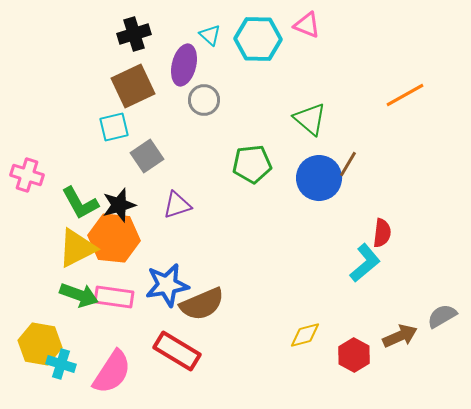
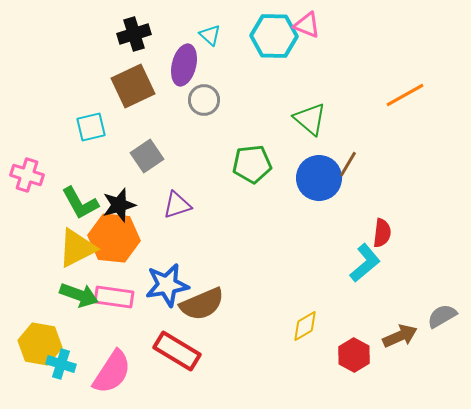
cyan hexagon: moved 16 px right, 3 px up
cyan square: moved 23 px left
yellow diamond: moved 9 px up; rotated 16 degrees counterclockwise
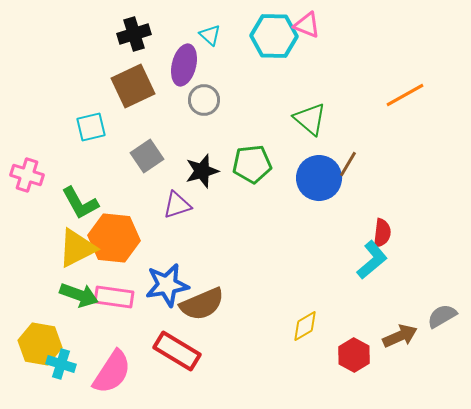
black star: moved 83 px right, 34 px up
cyan L-shape: moved 7 px right, 3 px up
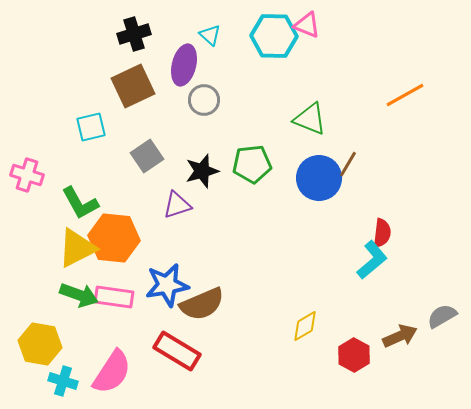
green triangle: rotated 18 degrees counterclockwise
cyan cross: moved 2 px right, 17 px down
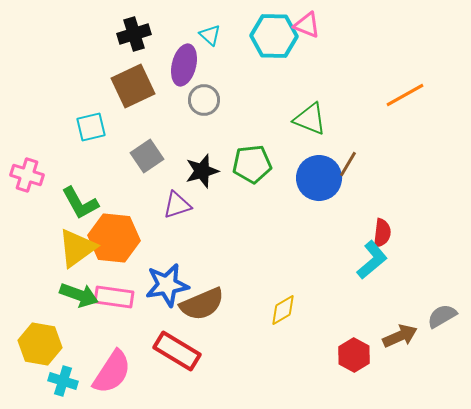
yellow triangle: rotated 9 degrees counterclockwise
yellow diamond: moved 22 px left, 16 px up
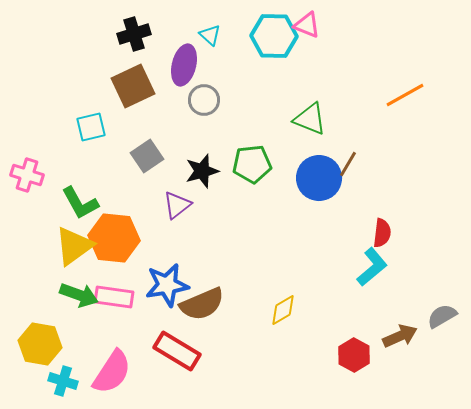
purple triangle: rotated 20 degrees counterclockwise
yellow triangle: moved 3 px left, 2 px up
cyan L-shape: moved 7 px down
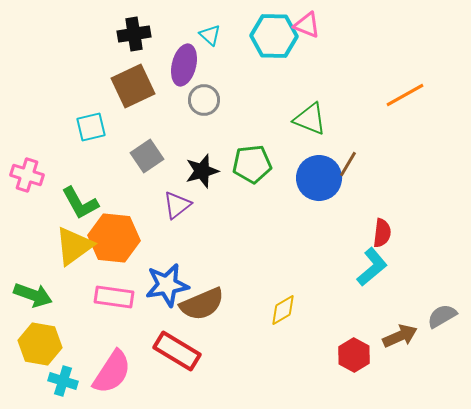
black cross: rotated 8 degrees clockwise
green arrow: moved 46 px left
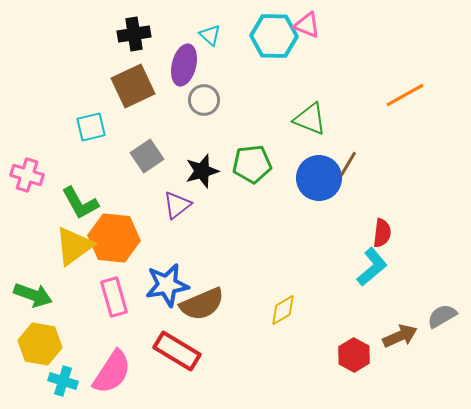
pink rectangle: rotated 66 degrees clockwise
